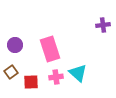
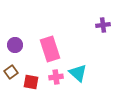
red square: rotated 14 degrees clockwise
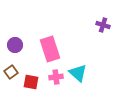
purple cross: rotated 24 degrees clockwise
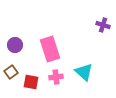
cyan triangle: moved 6 px right, 1 px up
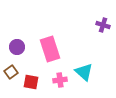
purple circle: moved 2 px right, 2 px down
pink cross: moved 4 px right, 3 px down
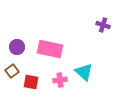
pink rectangle: rotated 60 degrees counterclockwise
brown square: moved 1 px right, 1 px up
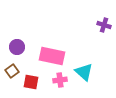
purple cross: moved 1 px right
pink rectangle: moved 2 px right, 7 px down
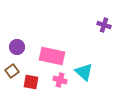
pink cross: rotated 24 degrees clockwise
